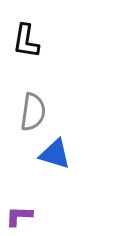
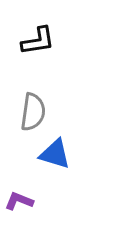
black L-shape: moved 12 px right; rotated 108 degrees counterclockwise
purple L-shape: moved 15 px up; rotated 20 degrees clockwise
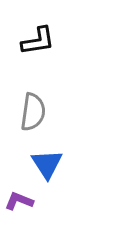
blue triangle: moved 8 px left, 10 px down; rotated 40 degrees clockwise
